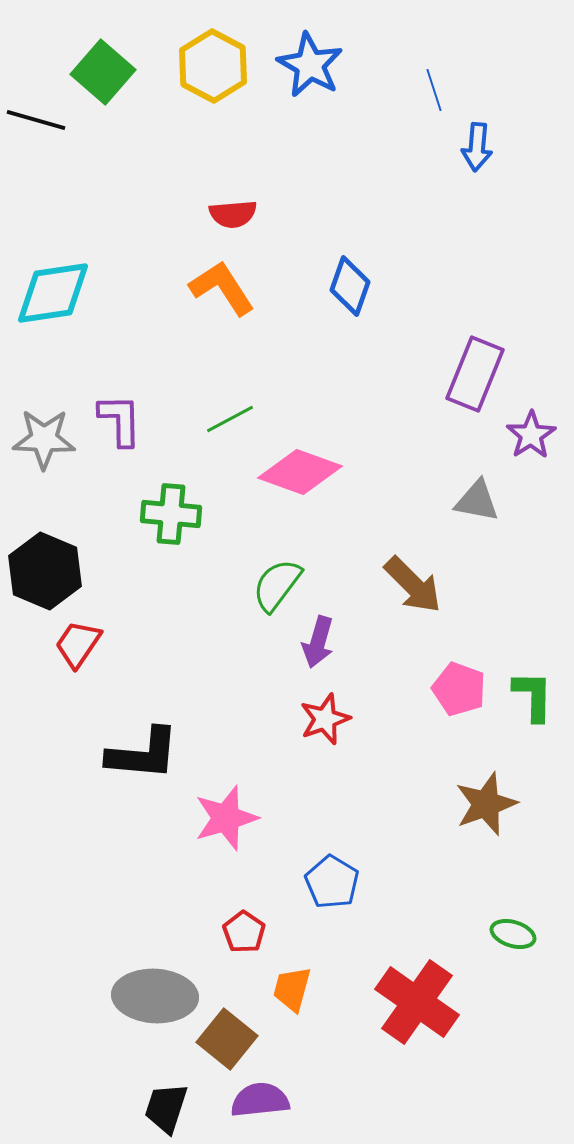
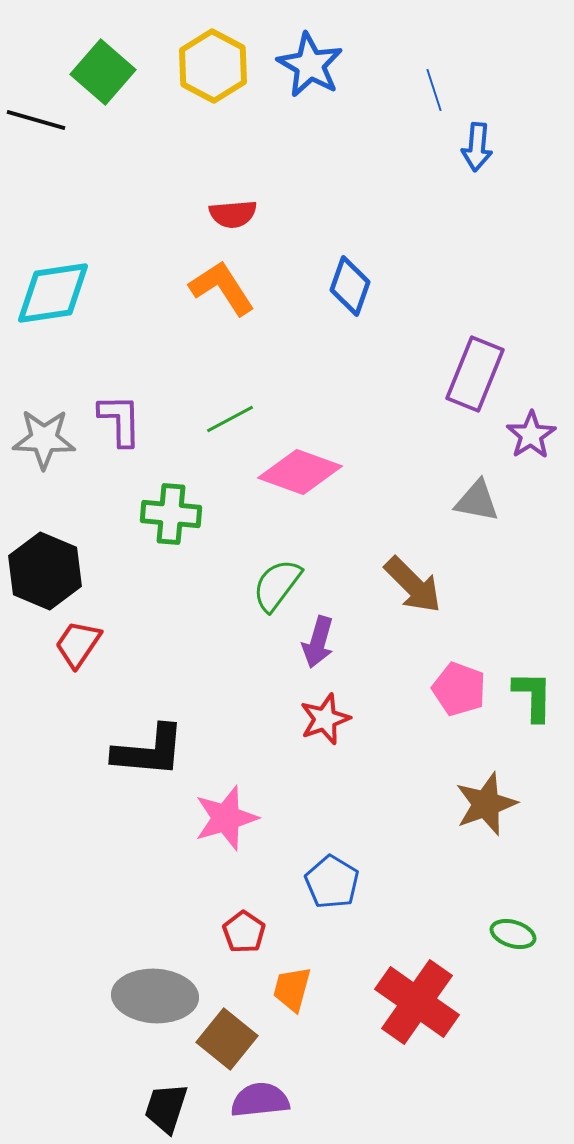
black L-shape: moved 6 px right, 3 px up
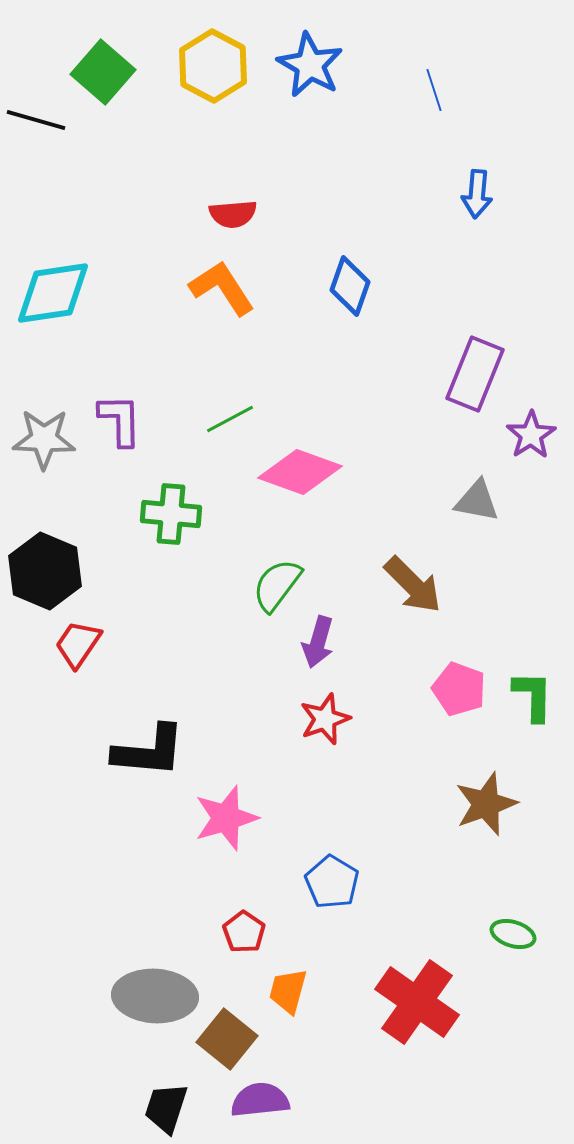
blue arrow: moved 47 px down
orange trapezoid: moved 4 px left, 2 px down
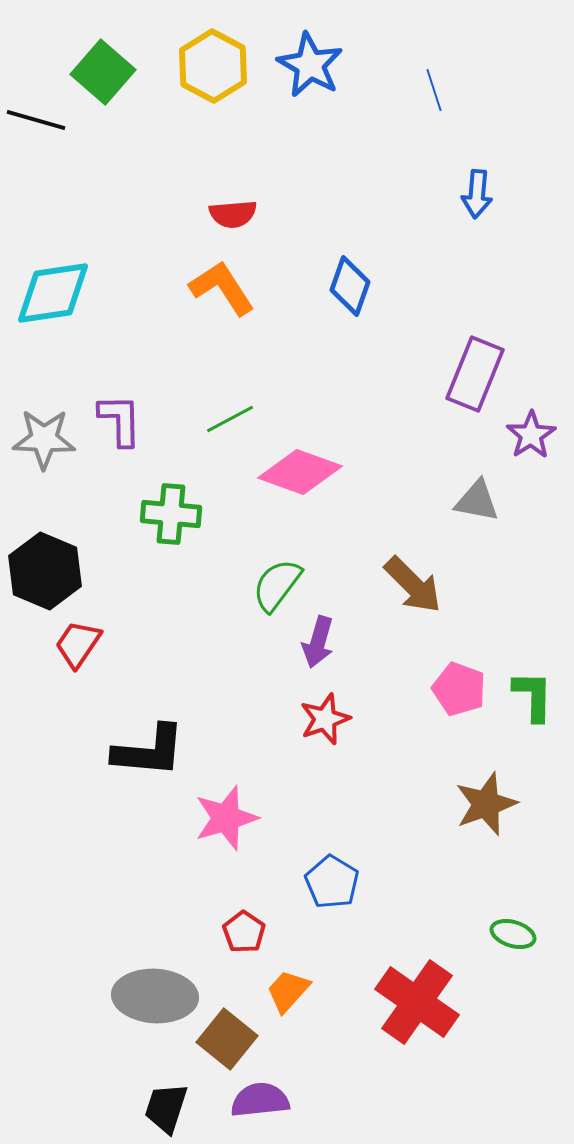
orange trapezoid: rotated 27 degrees clockwise
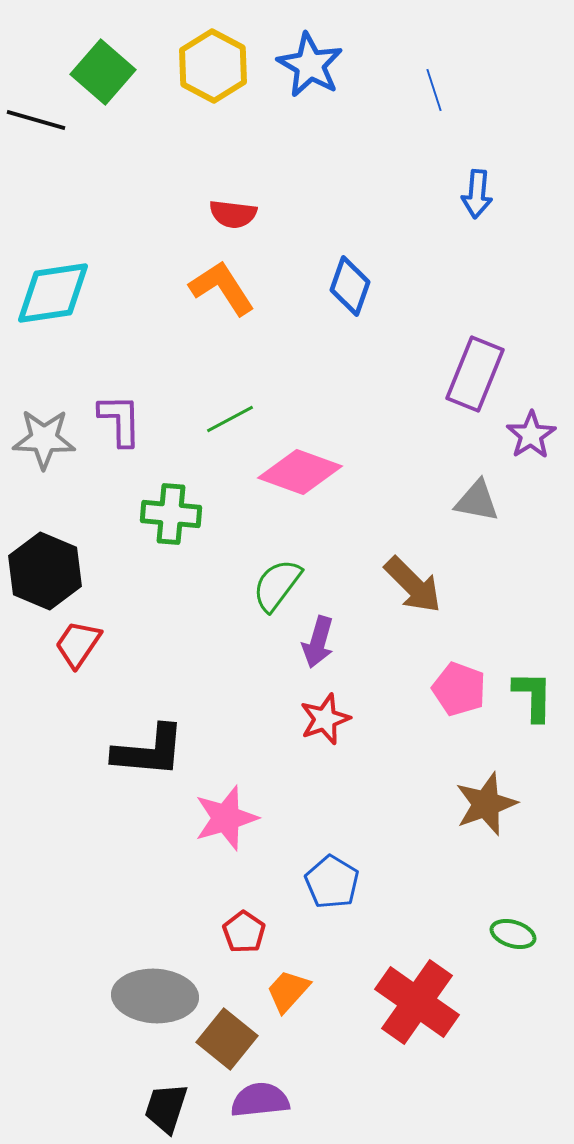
red semicircle: rotated 12 degrees clockwise
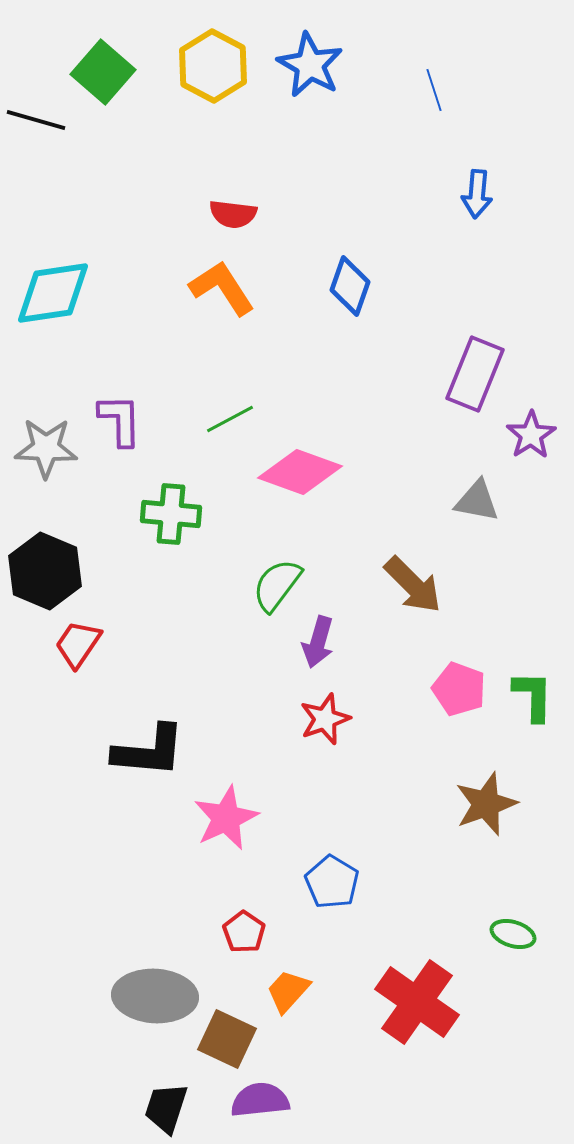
gray star: moved 2 px right, 9 px down
pink star: rotated 8 degrees counterclockwise
brown square: rotated 14 degrees counterclockwise
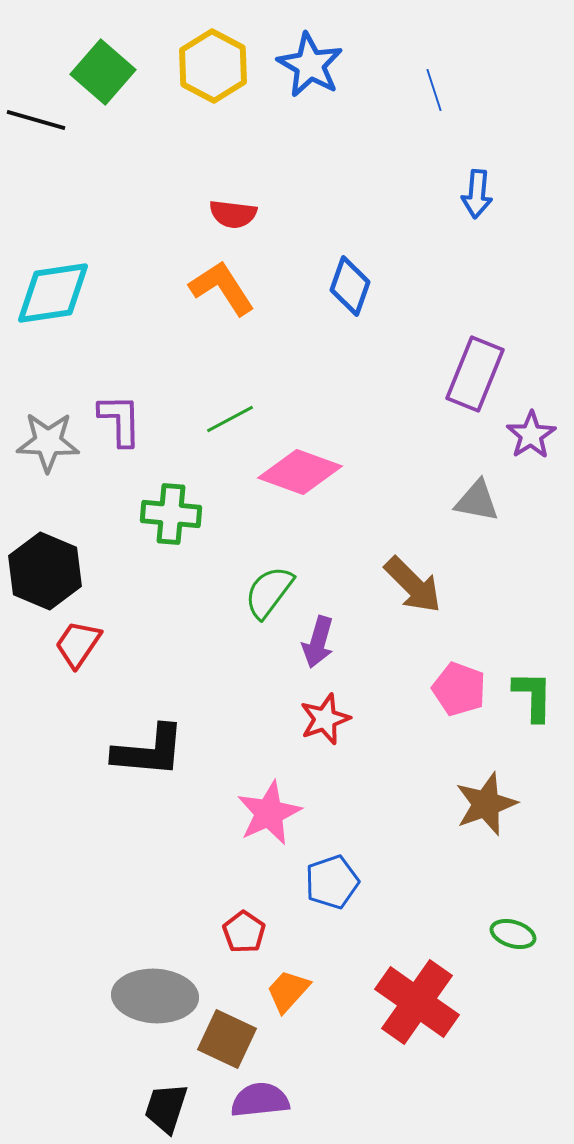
gray star: moved 2 px right, 6 px up
green semicircle: moved 8 px left, 7 px down
pink star: moved 43 px right, 5 px up
blue pentagon: rotated 22 degrees clockwise
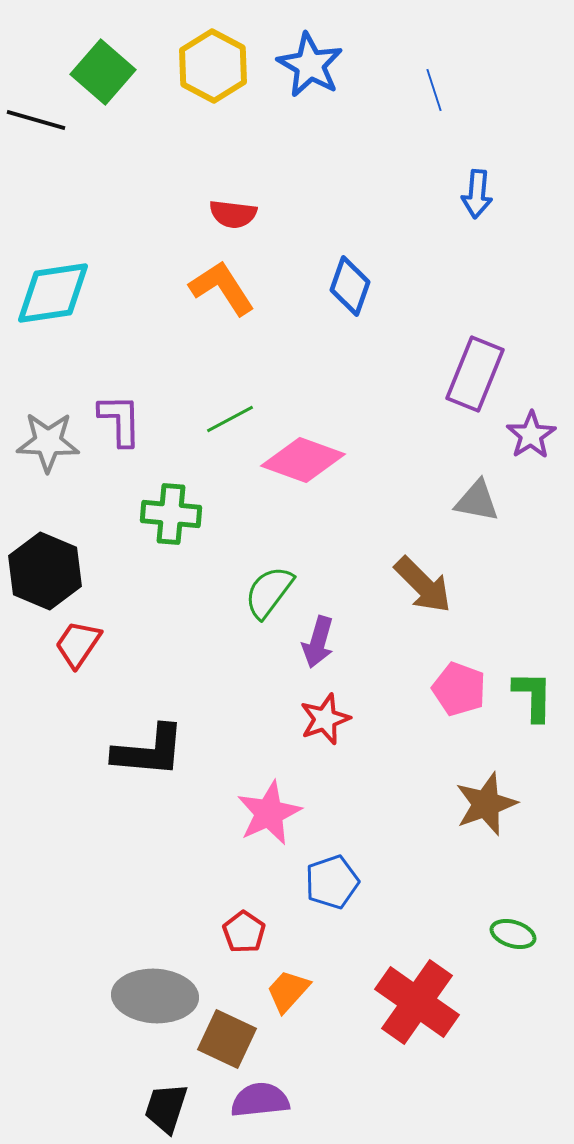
pink diamond: moved 3 px right, 12 px up
brown arrow: moved 10 px right
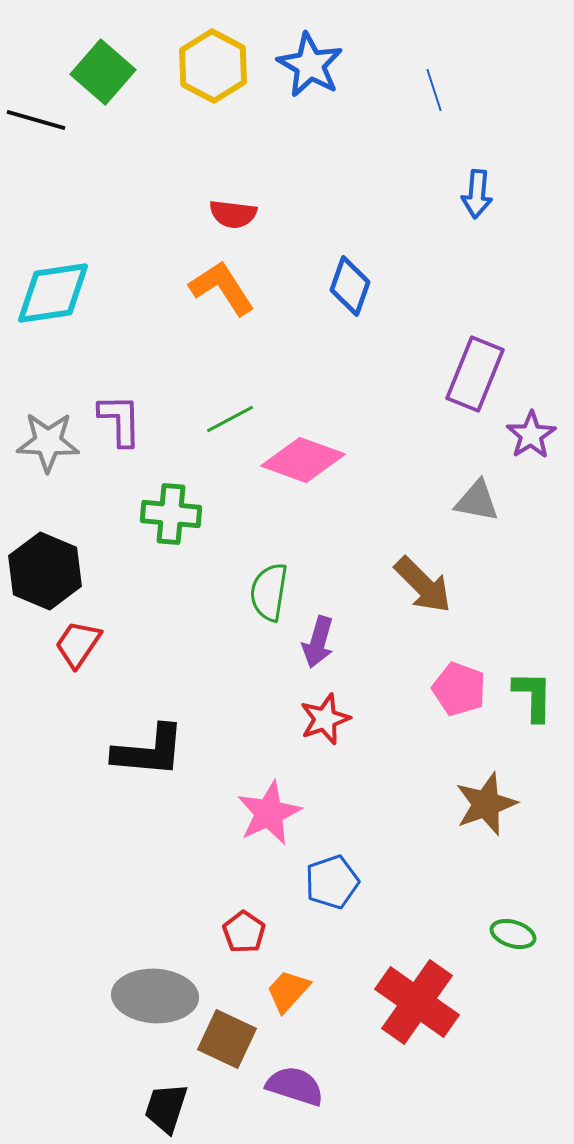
green semicircle: rotated 28 degrees counterclockwise
purple semicircle: moved 35 px right, 14 px up; rotated 24 degrees clockwise
